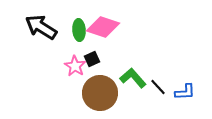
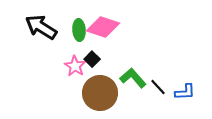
black square: rotated 21 degrees counterclockwise
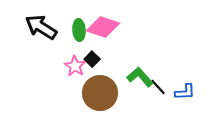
green L-shape: moved 7 px right, 1 px up
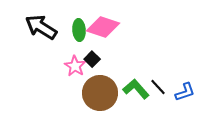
green L-shape: moved 4 px left, 12 px down
blue L-shape: rotated 15 degrees counterclockwise
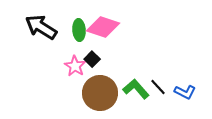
blue L-shape: rotated 45 degrees clockwise
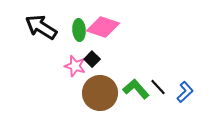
pink star: rotated 15 degrees counterclockwise
blue L-shape: rotated 70 degrees counterclockwise
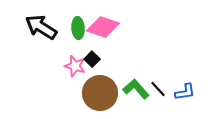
green ellipse: moved 1 px left, 2 px up
black line: moved 2 px down
blue L-shape: rotated 35 degrees clockwise
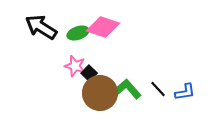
green ellipse: moved 5 px down; rotated 75 degrees clockwise
black square: moved 3 px left, 14 px down
green L-shape: moved 8 px left
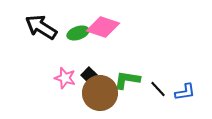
pink star: moved 10 px left, 12 px down
black square: moved 2 px down
green L-shape: moved 1 px left, 9 px up; rotated 40 degrees counterclockwise
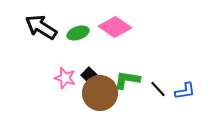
pink diamond: moved 12 px right; rotated 16 degrees clockwise
blue L-shape: moved 1 px up
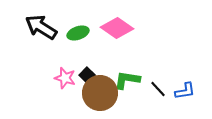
pink diamond: moved 2 px right, 1 px down
black square: moved 2 px left
